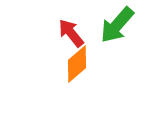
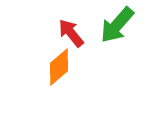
orange diamond: moved 18 px left, 3 px down
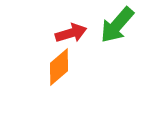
red arrow: rotated 112 degrees clockwise
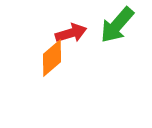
orange diamond: moved 7 px left, 9 px up
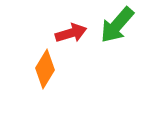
orange diamond: moved 7 px left, 11 px down; rotated 18 degrees counterclockwise
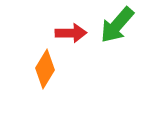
red arrow: rotated 16 degrees clockwise
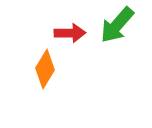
red arrow: moved 1 px left
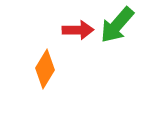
red arrow: moved 8 px right, 3 px up
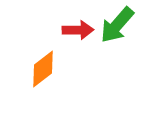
orange diamond: moved 2 px left; rotated 21 degrees clockwise
